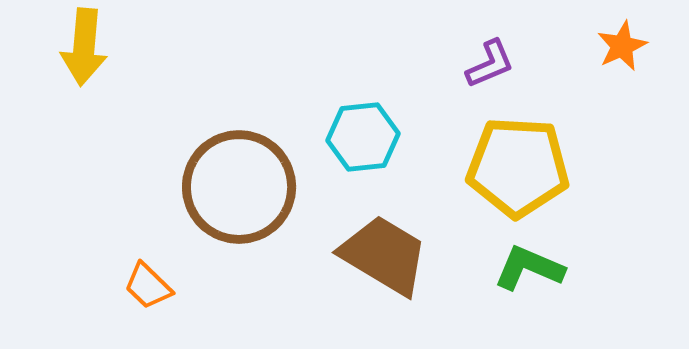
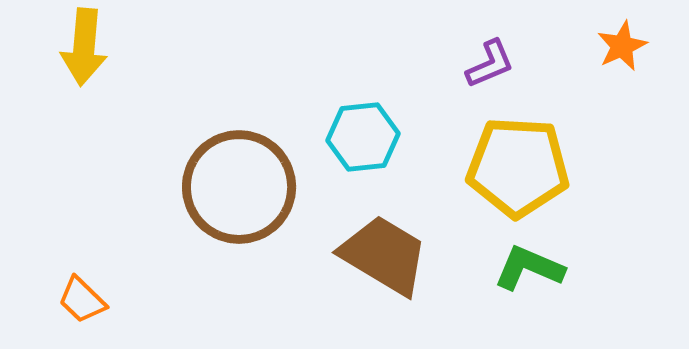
orange trapezoid: moved 66 px left, 14 px down
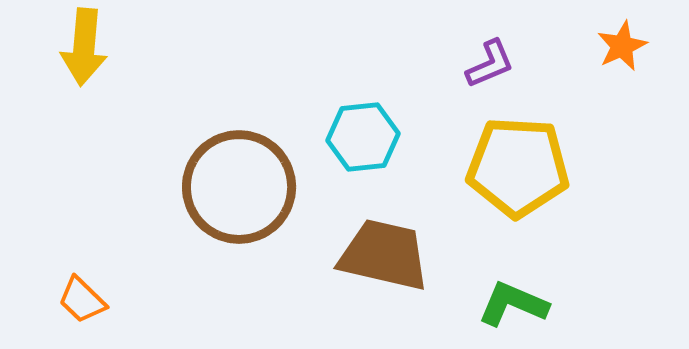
brown trapezoid: rotated 18 degrees counterclockwise
green L-shape: moved 16 px left, 36 px down
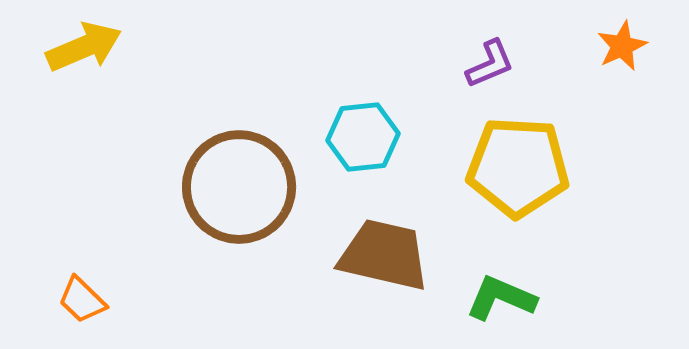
yellow arrow: rotated 118 degrees counterclockwise
green L-shape: moved 12 px left, 6 px up
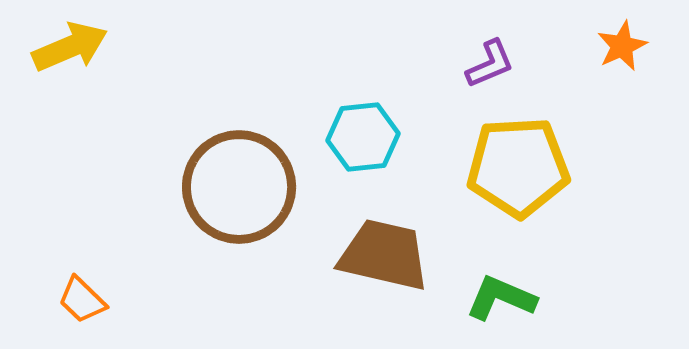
yellow arrow: moved 14 px left
yellow pentagon: rotated 6 degrees counterclockwise
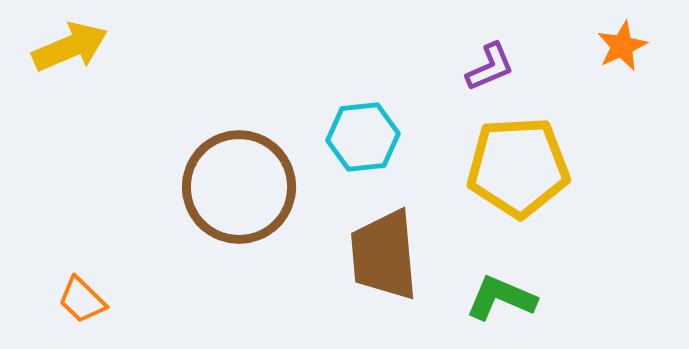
purple L-shape: moved 3 px down
brown trapezoid: rotated 108 degrees counterclockwise
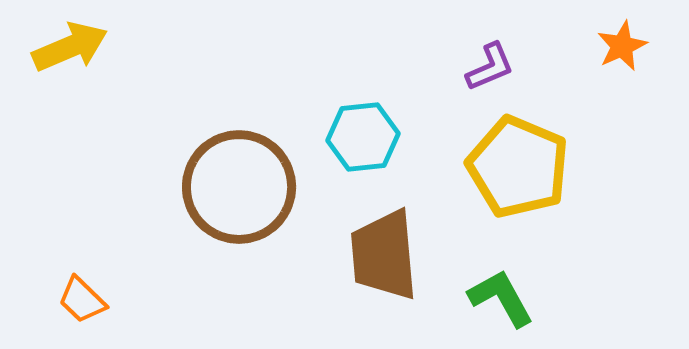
yellow pentagon: rotated 26 degrees clockwise
green L-shape: rotated 38 degrees clockwise
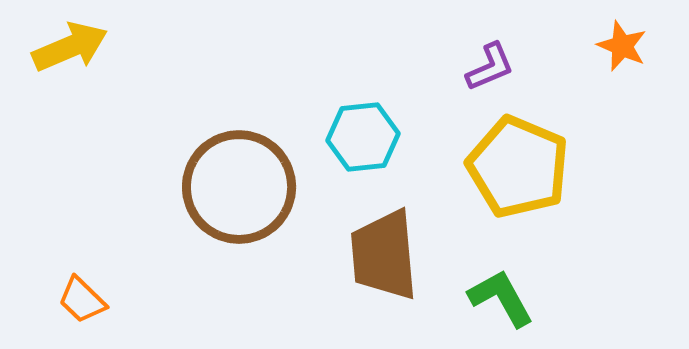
orange star: rotated 24 degrees counterclockwise
